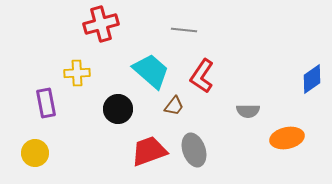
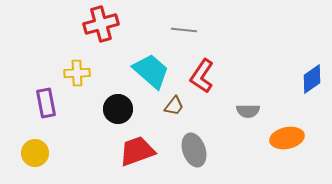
red trapezoid: moved 12 px left
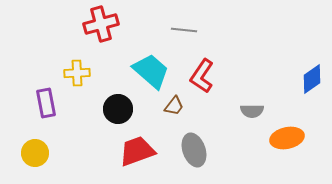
gray semicircle: moved 4 px right
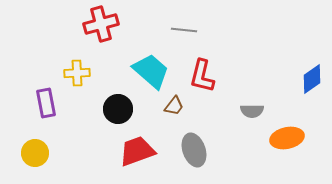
red L-shape: rotated 20 degrees counterclockwise
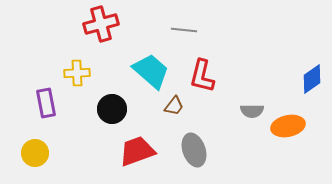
black circle: moved 6 px left
orange ellipse: moved 1 px right, 12 px up
